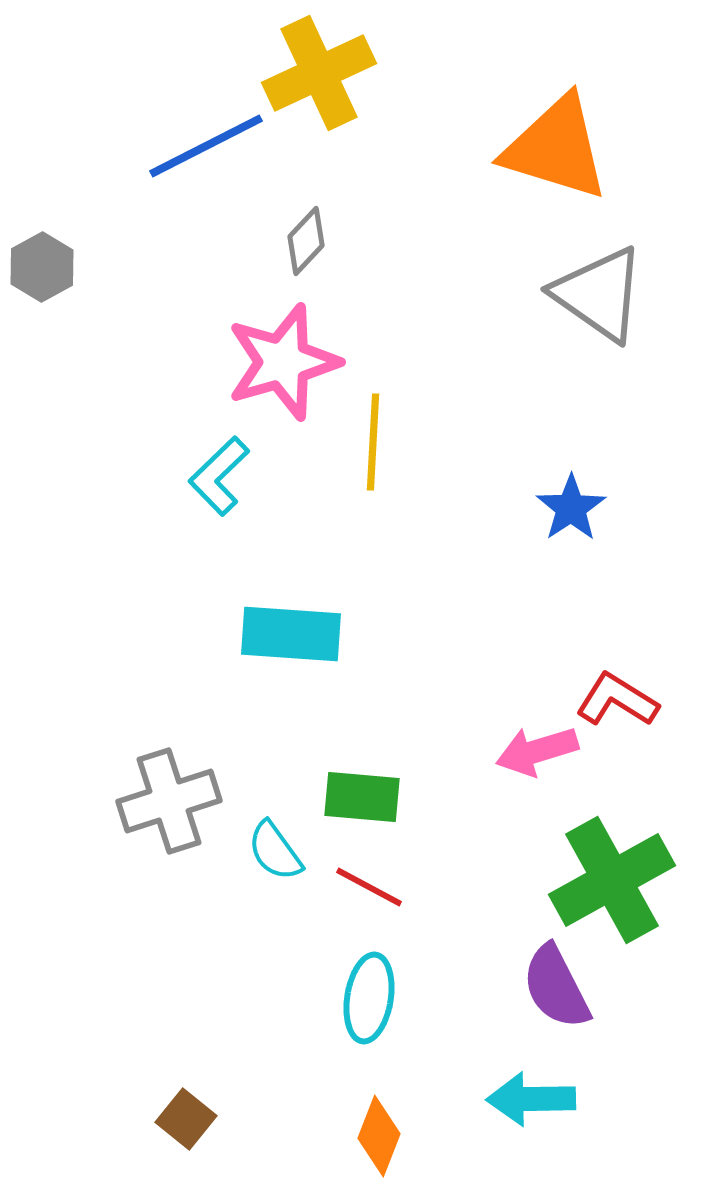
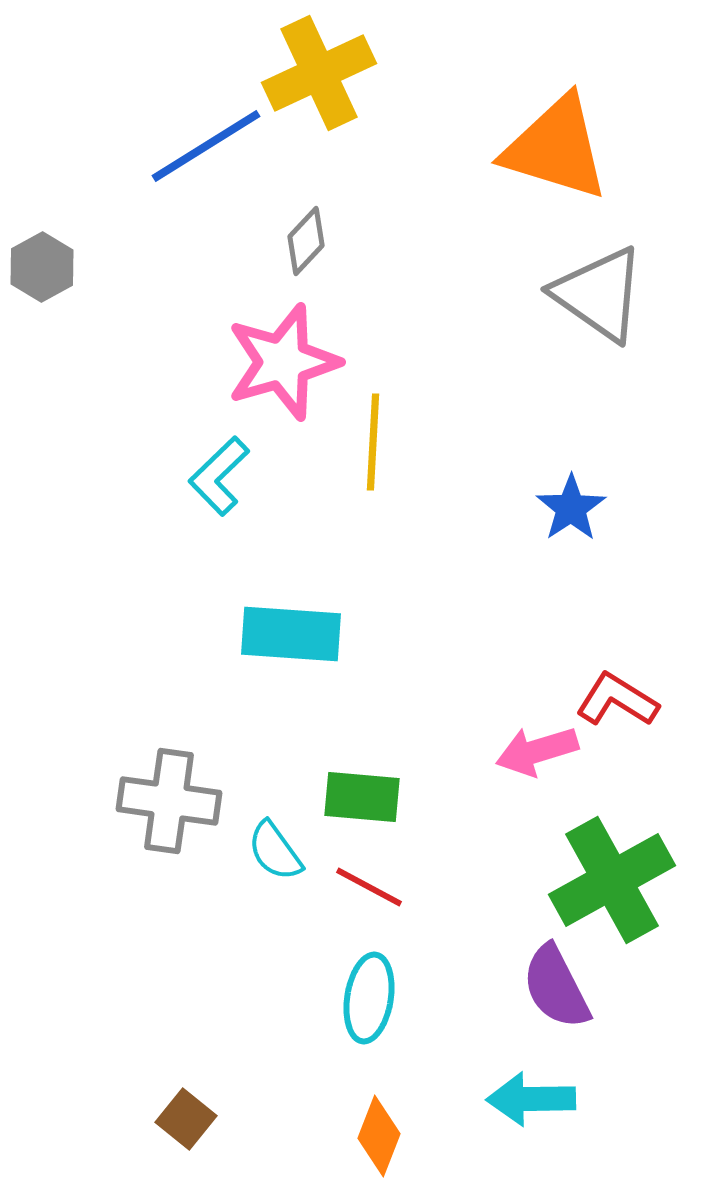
blue line: rotated 5 degrees counterclockwise
gray cross: rotated 26 degrees clockwise
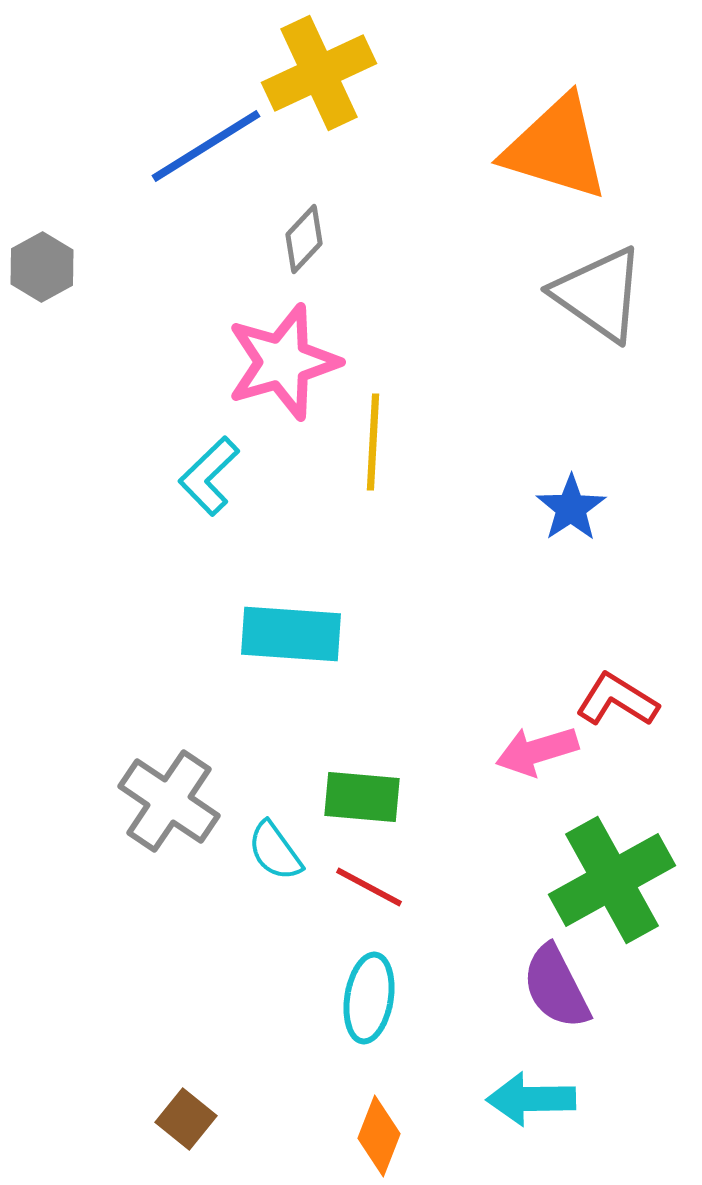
gray diamond: moved 2 px left, 2 px up
cyan L-shape: moved 10 px left
gray cross: rotated 26 degrees clockwise
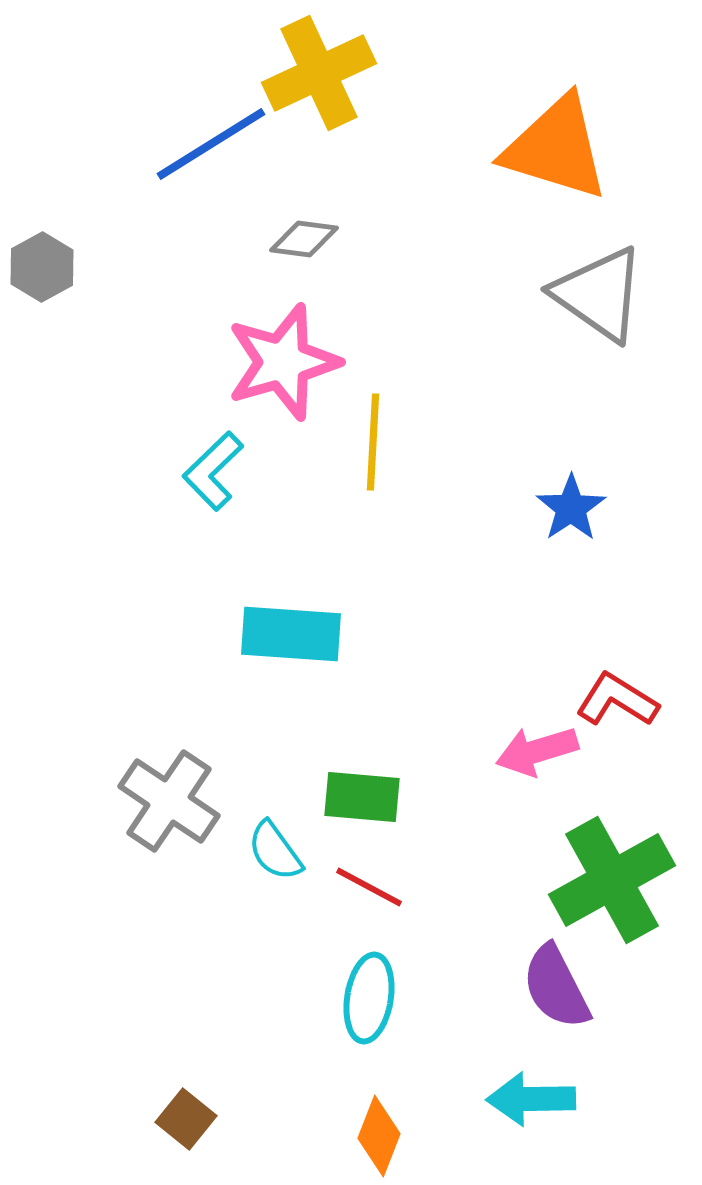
blue line: moved 5 px right, 2 px up
gray diamond: rotated 54 degrees clockwise
cyan L-shape: moved 4 px right, 5 px up
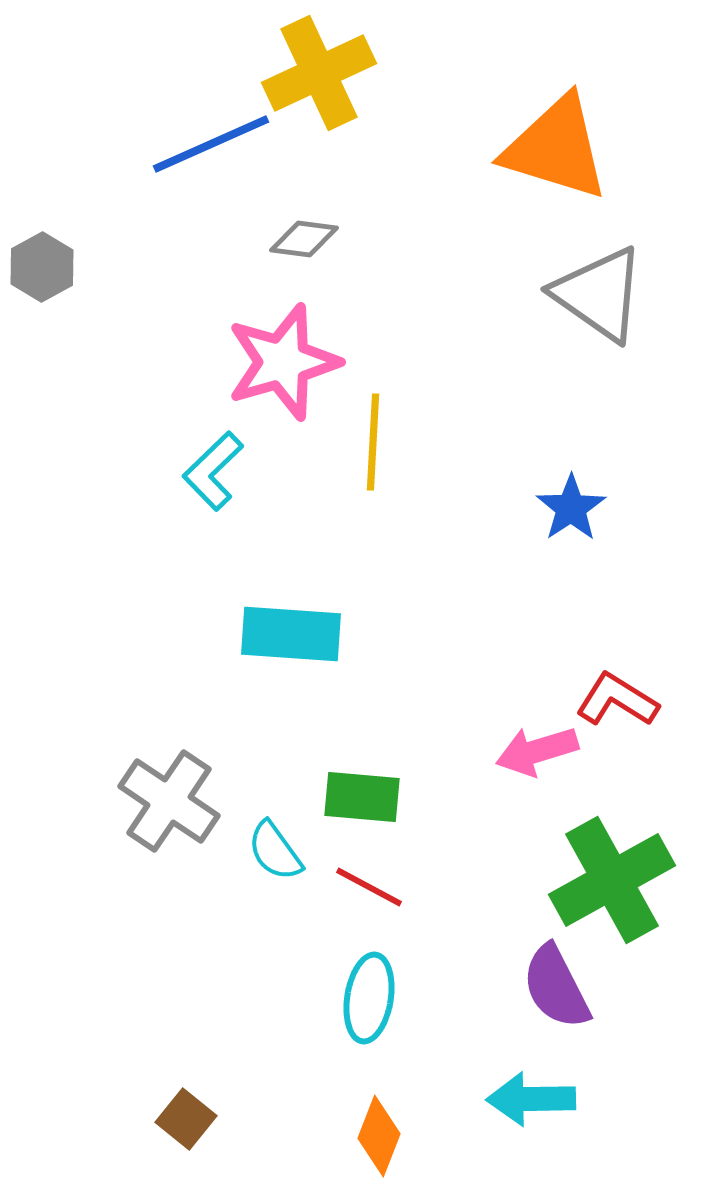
blue line: rotated 8 degrees clockwise
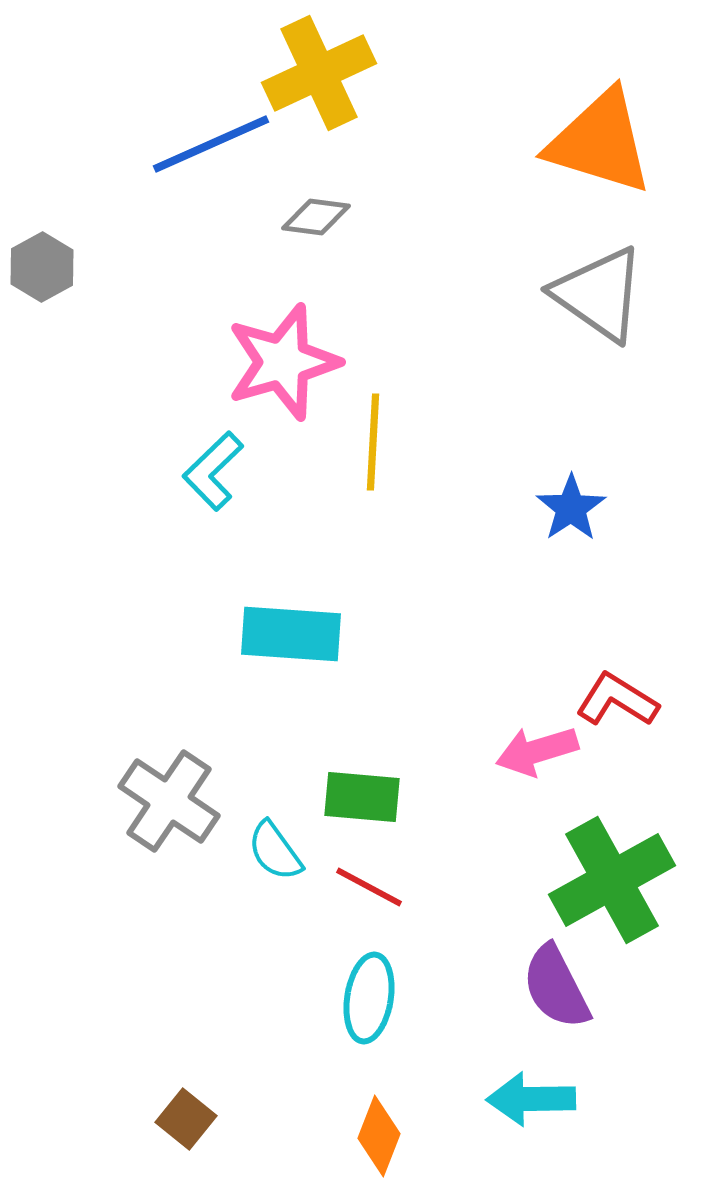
orange triangle: moved 44 px right, 6 px up
gray diamond: moved 12 px right, 22 px up
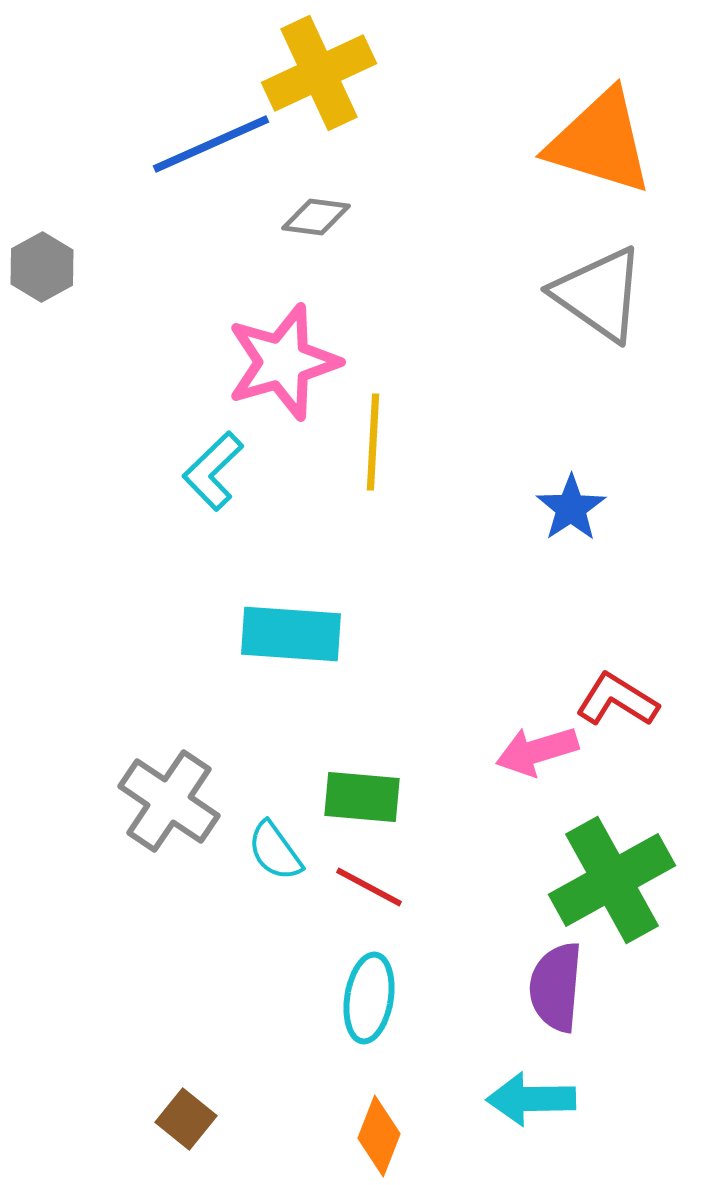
purple semicircle: rotated 32 degrees clockwise
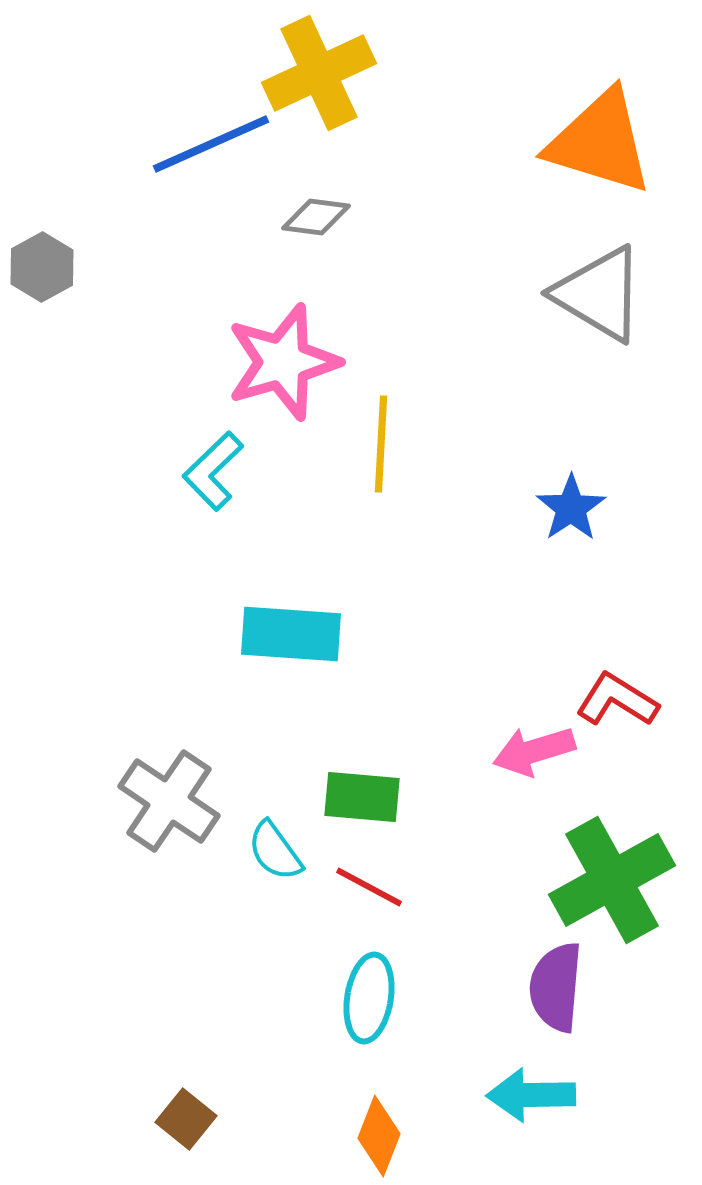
gray triangle: rotated 4 degrees counterclockwise
yellow line: moved 8 px right, 2 px down
pink arrow: moved 3 px left
cyan arrow: moved 4 px up
